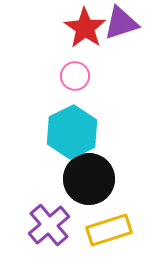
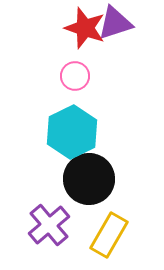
purple triangle: moved 6 px left
red star: rotated 15 degrees counterclockwise
yellow rectangle: moved 5 px down; rotated 42 degrees counterclockwise
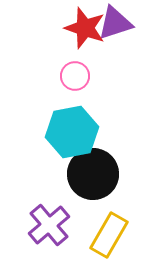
cyan hexagon: rotated 15 degrees clockwise
black circle: moved 4 px right, 5 px up
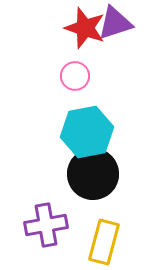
cyan hexagon: moved 15 px right
purple cross: moved 3 px left; rotated 30 degrees clockwise
yellow rectangle: moved 5 px left, 7 px down; rotated 15 degrees counterclockwise
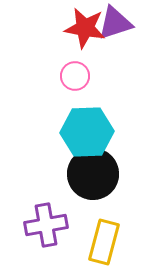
red star: rotated 9 degrees counterclockwise
cyan hexagon: rotated 9 degrees clockwise
